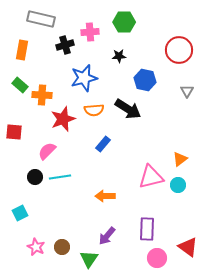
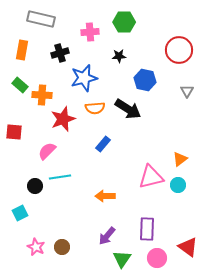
black cross: moved 5 px left, 8 px down
orange semicircle: moved 1 px right, 2 px up
black circle: moved 9 px down
green triangle: moved 33 px right
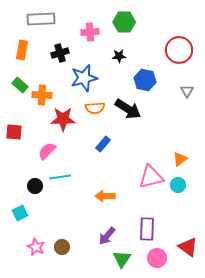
gray rectangle: rotated 16 degrees counterclockwise
red star: rotated 20 degrees clockwise
